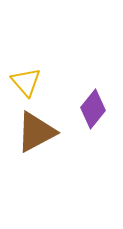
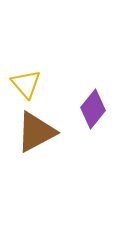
yellow triangle: moved 2 px down
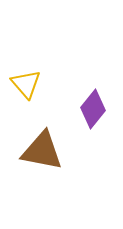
brown triangle: moved 6 px right, 19 px down; rotated 39 degrees clockwise
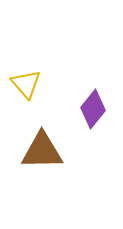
brown triangle: rotated 12 degrees counterclockwise
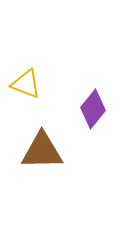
yellow triangle: rotated 28 degrees counterclockwise
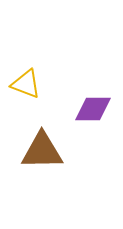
purple diamond: rotated 51 degrees clockwise
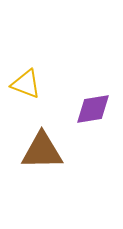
purple diamond: rotated 9 degrees counterclockwise
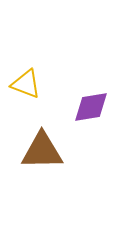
purple diamond: moved 2 px left, 2 px up
